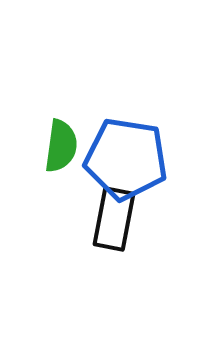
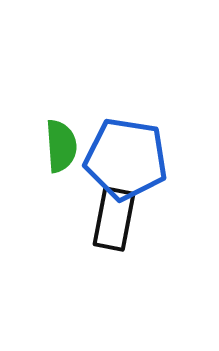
green semicircle: rotated 12 degrees counterclockwise
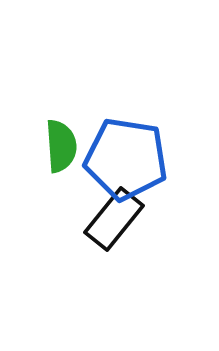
black rectangle: rotated 28 degrees clockwise
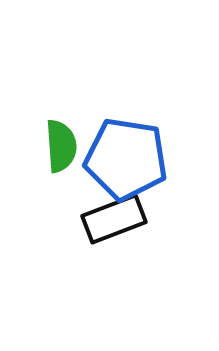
black rectangle: rotated 30 degrees clockwise
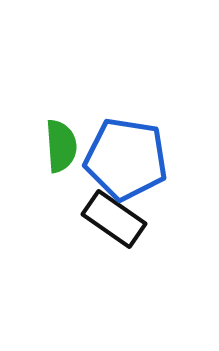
black rectangle: rotated 56 degrees clockwise
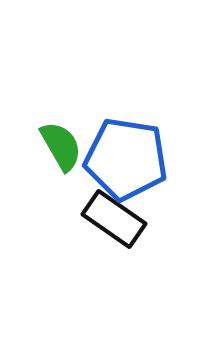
green semicircle: rotated 26 degrees counterclockwise
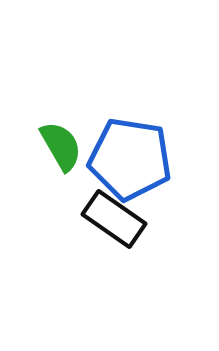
blue pentagon: moved 4 px right
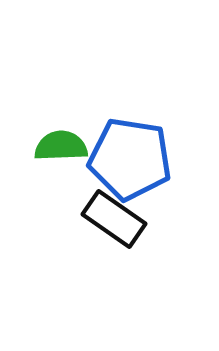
green semicircle: rotated 62 degrees counterclockwise
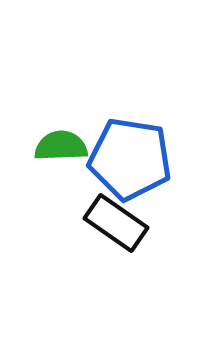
black rectangle: moved 2 px right, 4 px down
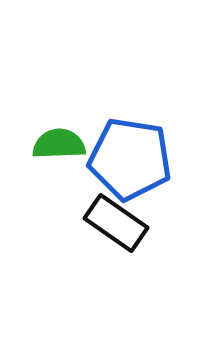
green semicircle: moved 2 px left, 2 px up
